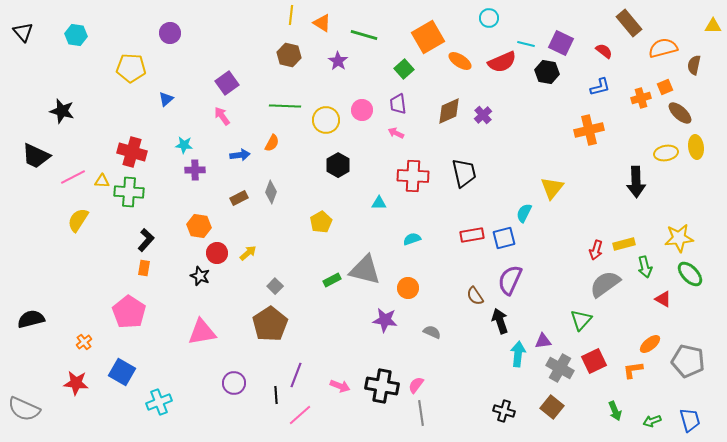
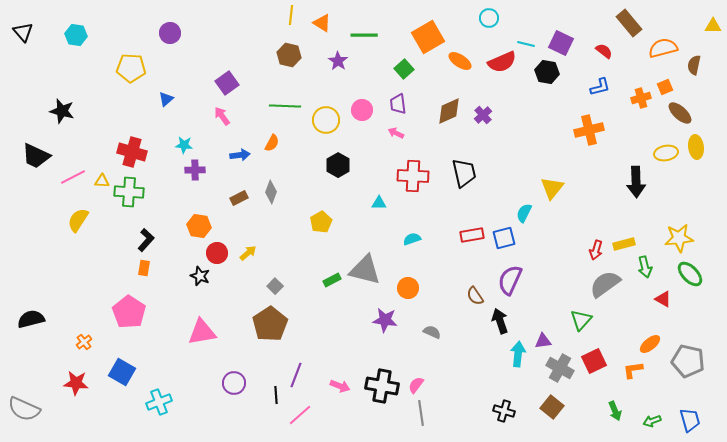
green line at (364, 35): rotated 16 degrees counterclockwise
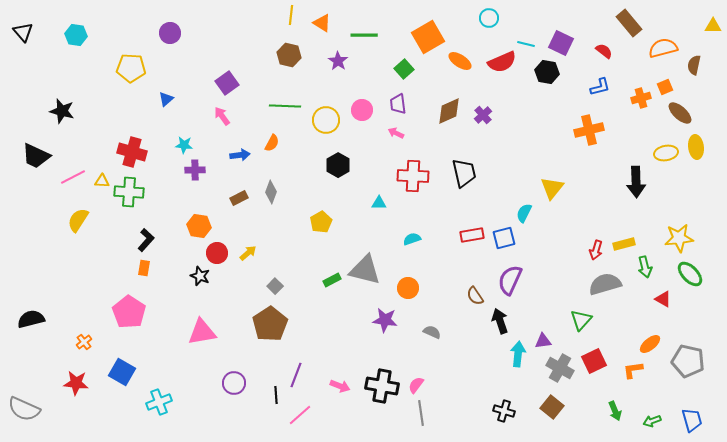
gray semicircle at (605, 284): rotated 20 degrees clockwise
blue trapezoid at (690, 420): moved 2 px right
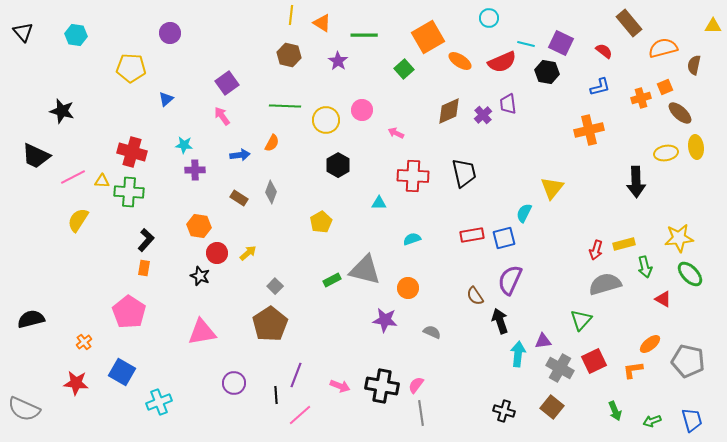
purple trapezoid at (398, 104): moved 110 px right
brown rectangle at (239, 198): rotated 60 degrees clockwise
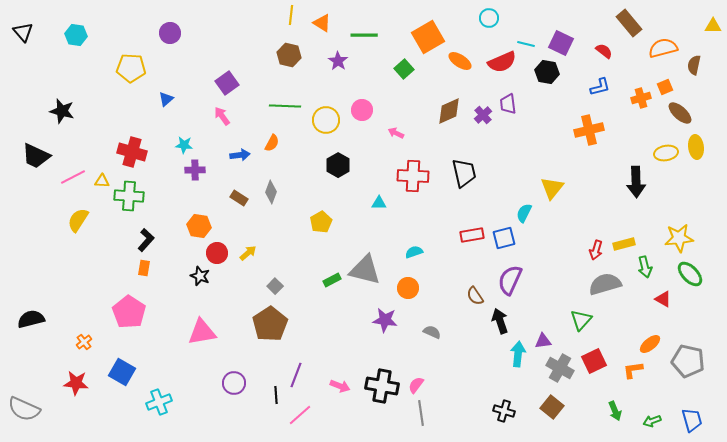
green cross at (129, 192): moved 4 px down
cyan semicircle at (412, 239): moved 2 px right, 13 px down
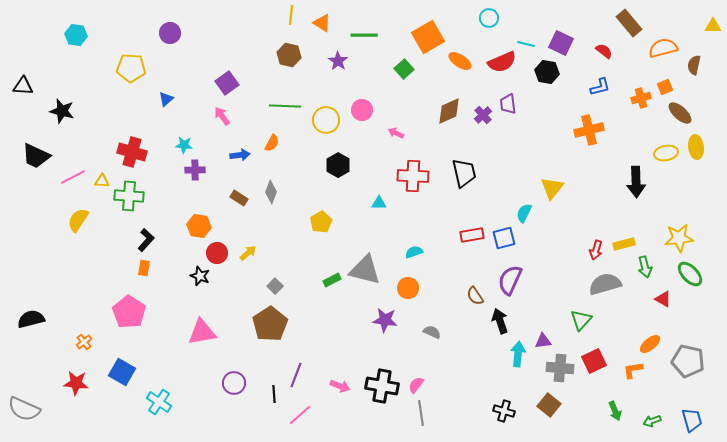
black triangle at (23, 32): moved 54 px down; rotated 45 degrees counterclockwise
gray cross at (560, 368): rotated 24 degrees counterclockwise
black line at (276, 395): moved 2 px left, 1 px up
cyan cross at (159, 402): rotated 35 degrees counterclockwise
brown square at (552, 407): moved 3 px left, 2 px up
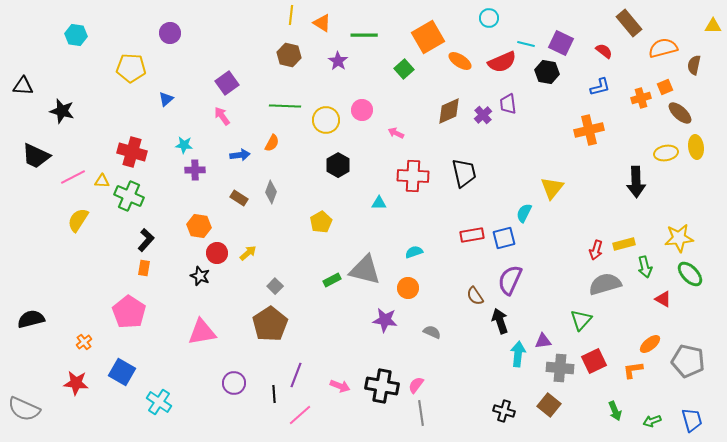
green cross at (129, 196): rotated 20 degrees clockwise
